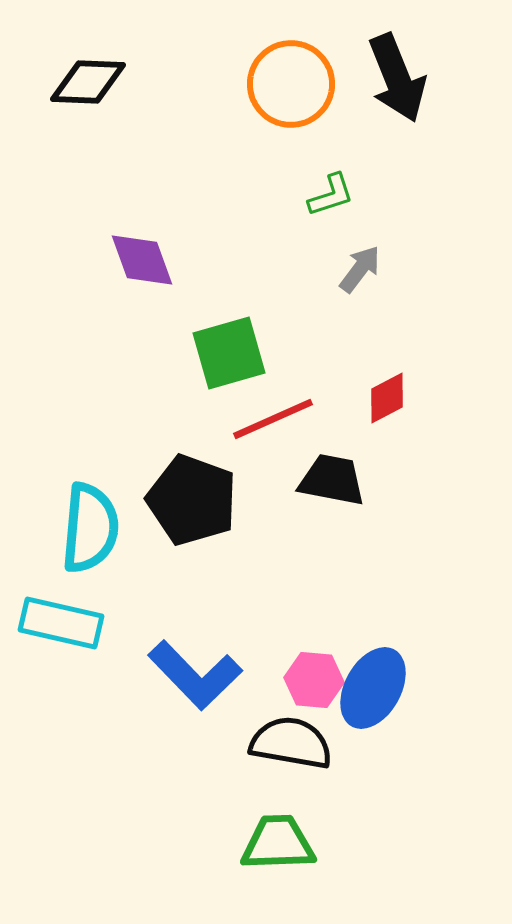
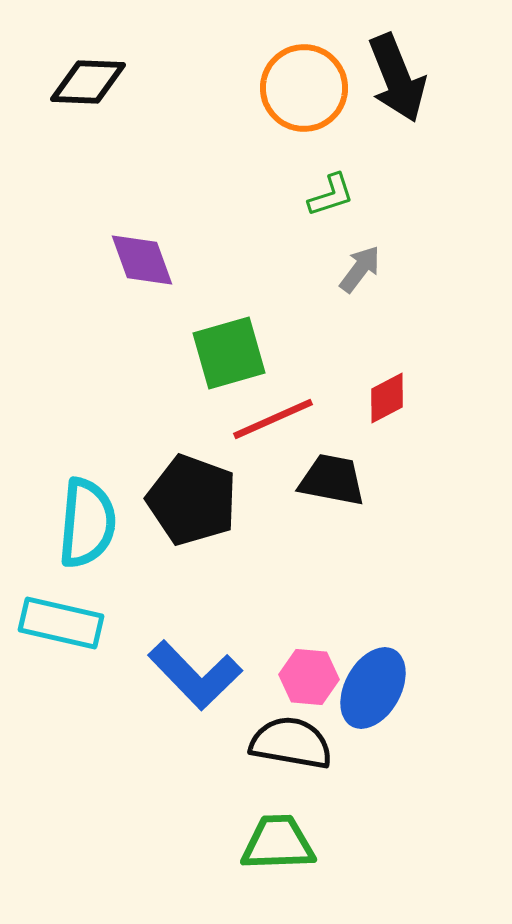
orange circle: moved 13 px right, 4 px down
cyan semicircle: moved 3 px left, 5 px up
pink hexagon: moved 5 px left, 3 px up
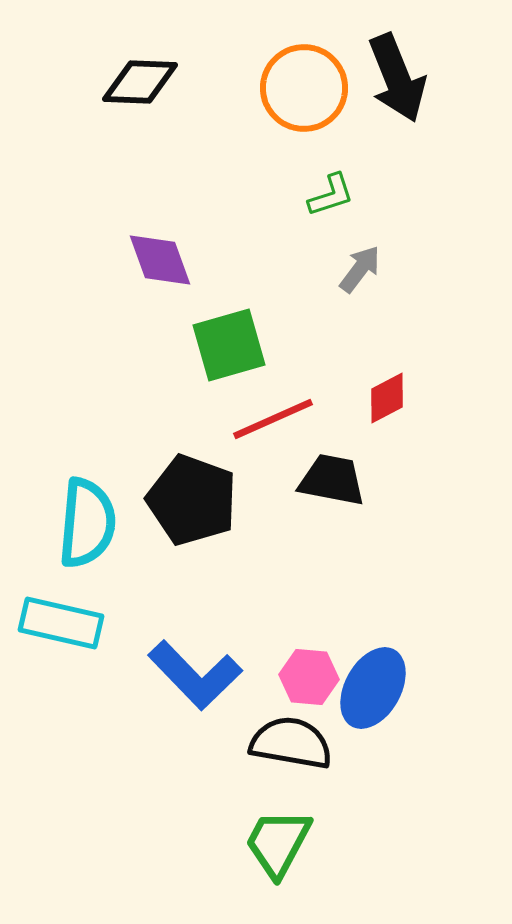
black diamond: moved 52 px right
purple diamond: moved 18 px right
green square: moved 8 px up
green trapezoid: rotated 60 degrees counterclockwise
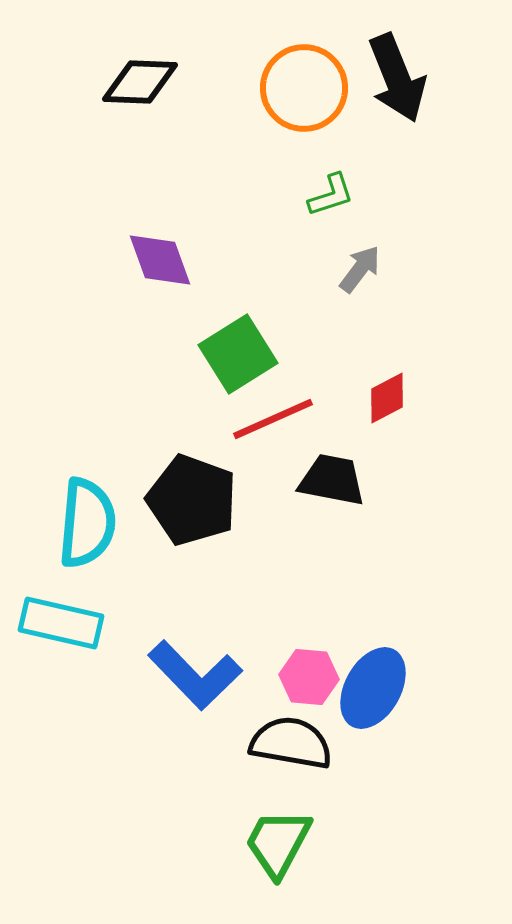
green square: moved 9 px right, 9 px down; rotated 16 degrees counterclockwise
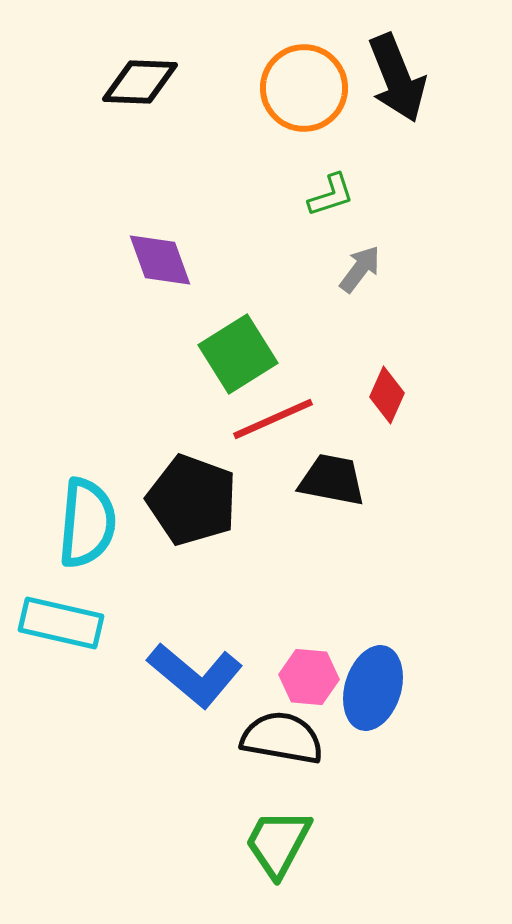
red diamond: moved 3 px up; rotated 38 degrees counterclockwise
blue L-shape: rotated 6 degrees counterclockwise
blue ellipse: rotated 12 degrees counterclockwise
black semicircle: moved 9 px left, 5 px up
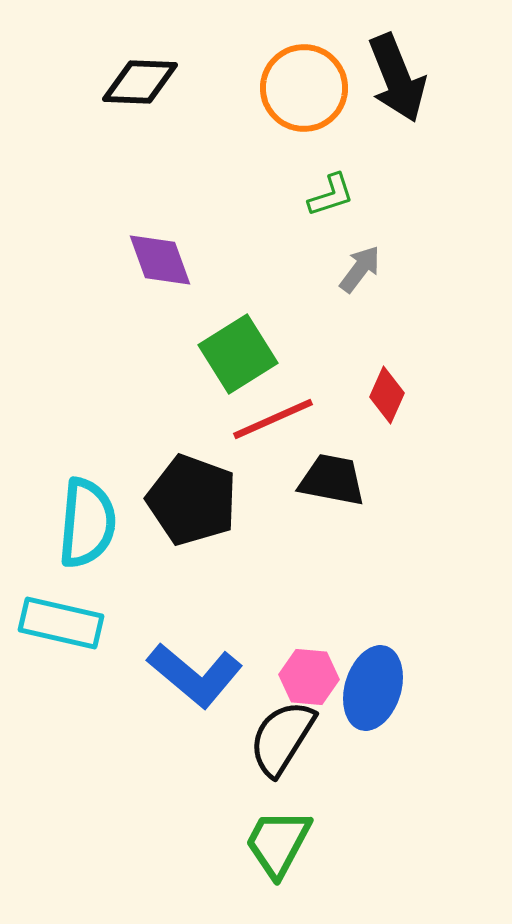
black semicircle: rotated 68 degrees counterclockwise
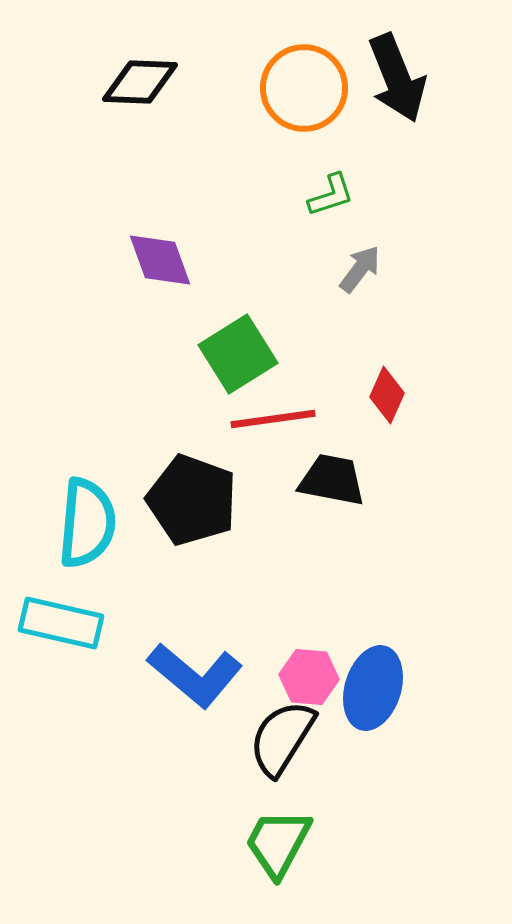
red line: rotated 16 degrees clockwise
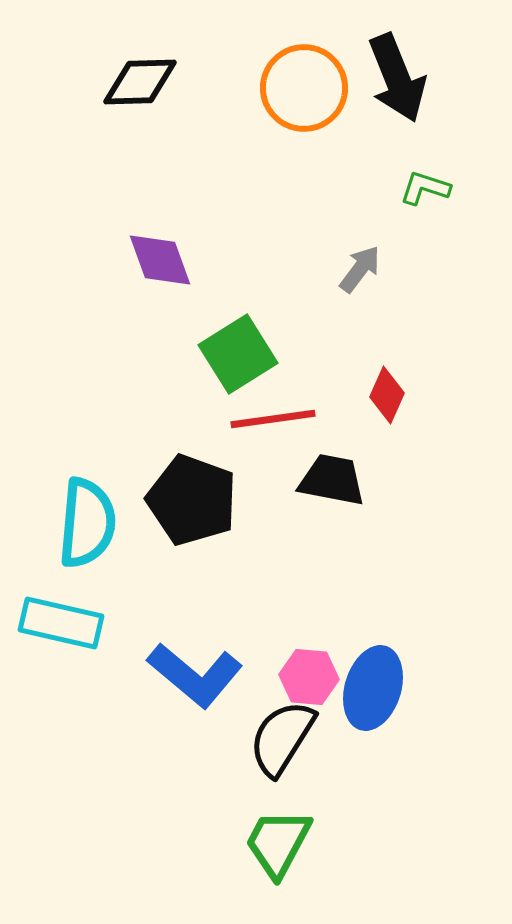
black diamond: rotated 4 degrees counterclockwise
green L-shape: moved 94 px right, 7 px up; rotated 144 degrees counterclockwise
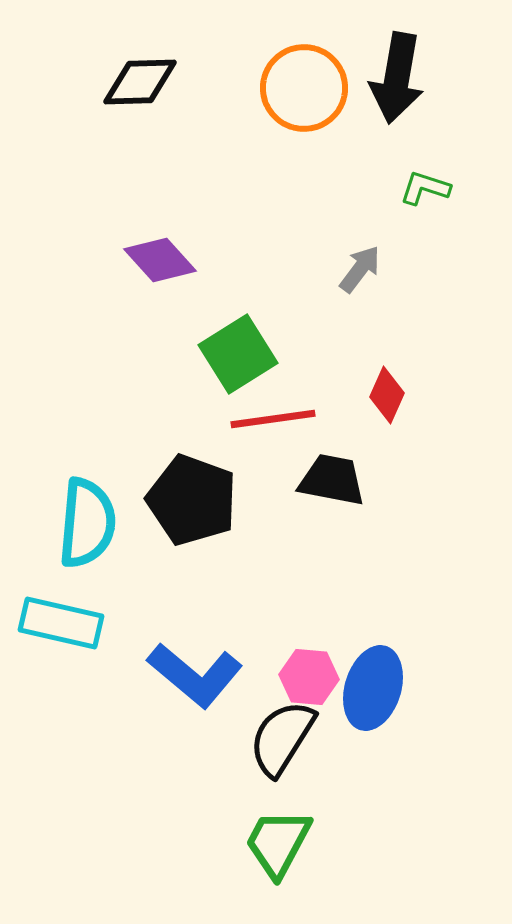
black arrow: rotated 32 degrees clockwise
purple diamond: rotated 22 degrees counterclockwise
